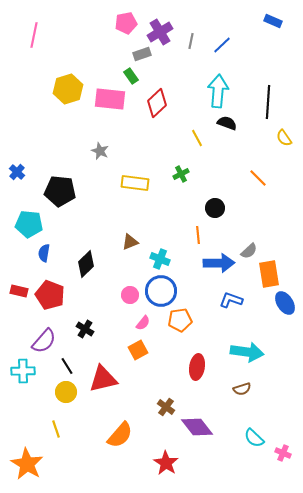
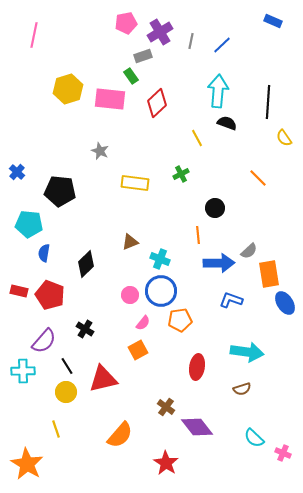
gray rectangle at (142, 54): moved 1 px right, 2 px down
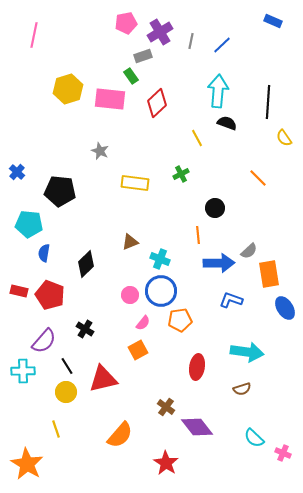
blue ellipse at (285, 303): moved 5 px down
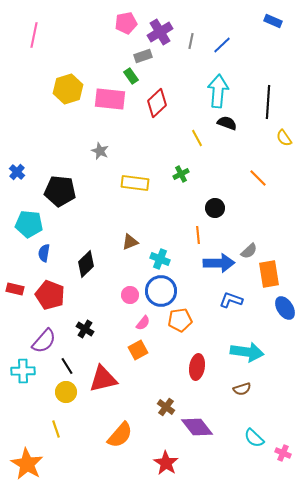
red rectangle at (19, 291): moved 4 px left, 2 px up
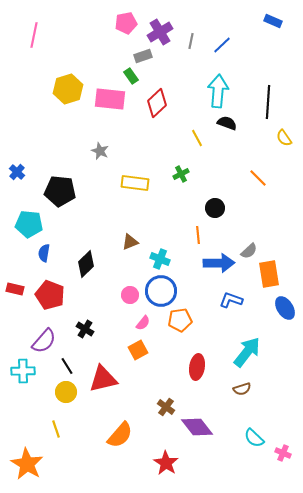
cyan arrow at (247, 352): rotated 60 degrees counterclockwise
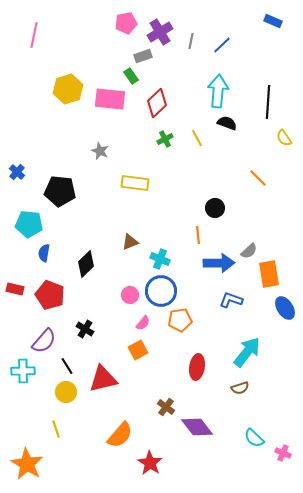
green cross at (181, 174): moved 16 px left, 35 px up
brown semicircle at (242, 389): moved 2 px left, 1 px up
red star at (166, 463): moved 16 px left
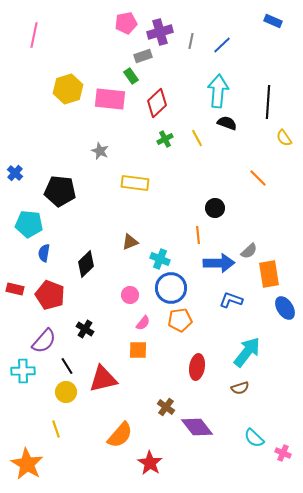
purple cross at (160, 32): rotated 15 degrees clockwise
blue cross at (17, 172): moved 2 px left, 1 px down
blue circle at (161, 291): moved 10 px right, 3 px up
orange square at (138, 350): rotated 30 degrees clockwise
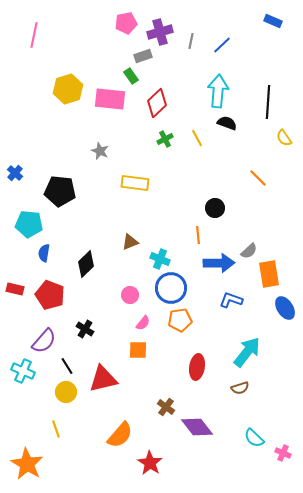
cyan cross at (23, 371): rotated 25 degrees clockwise
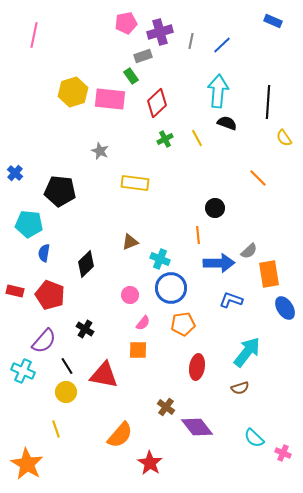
yellow hexagon at (68, 89): moved 5 px right, 3 px down
red rectangle at (15, 289): moved 2 px down
orange pentagon at (180, 320): moved 3 px right, 4 px down
red triangle at (103, 379): moved 1 px right, 4 px up; rotated 24 degrees clockwise
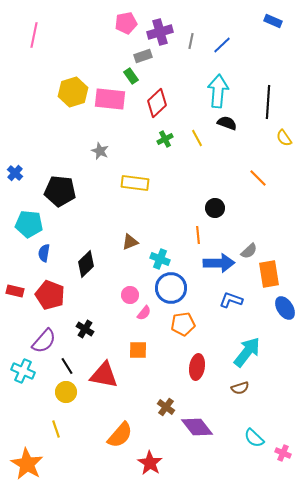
pink semicircle at (143, 323): moved 1 px right, 10 px up
